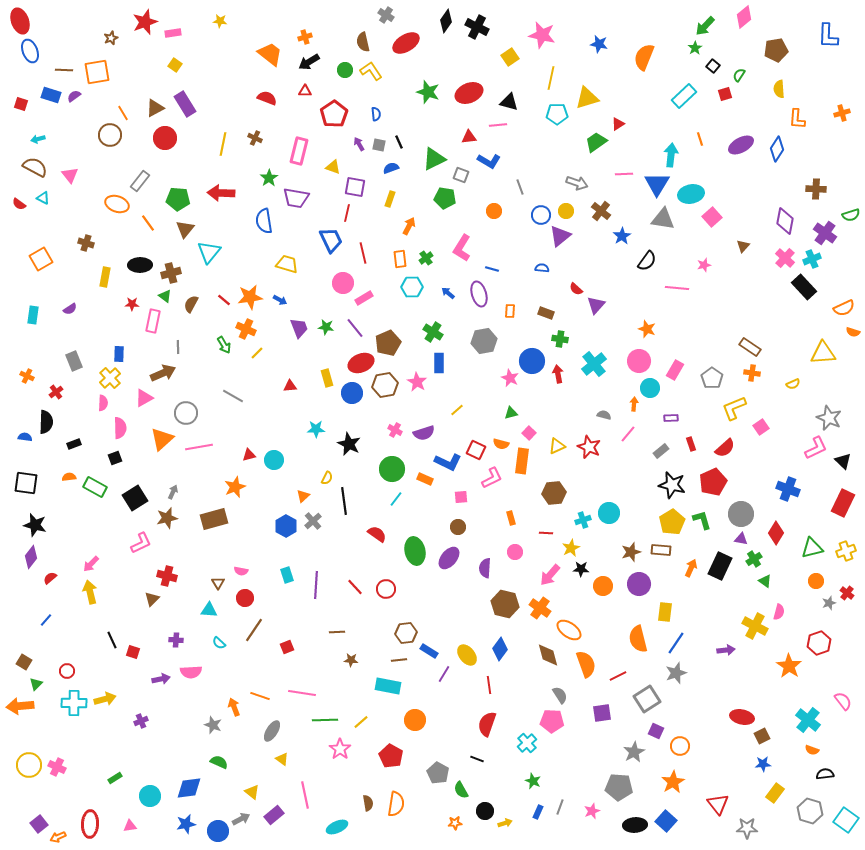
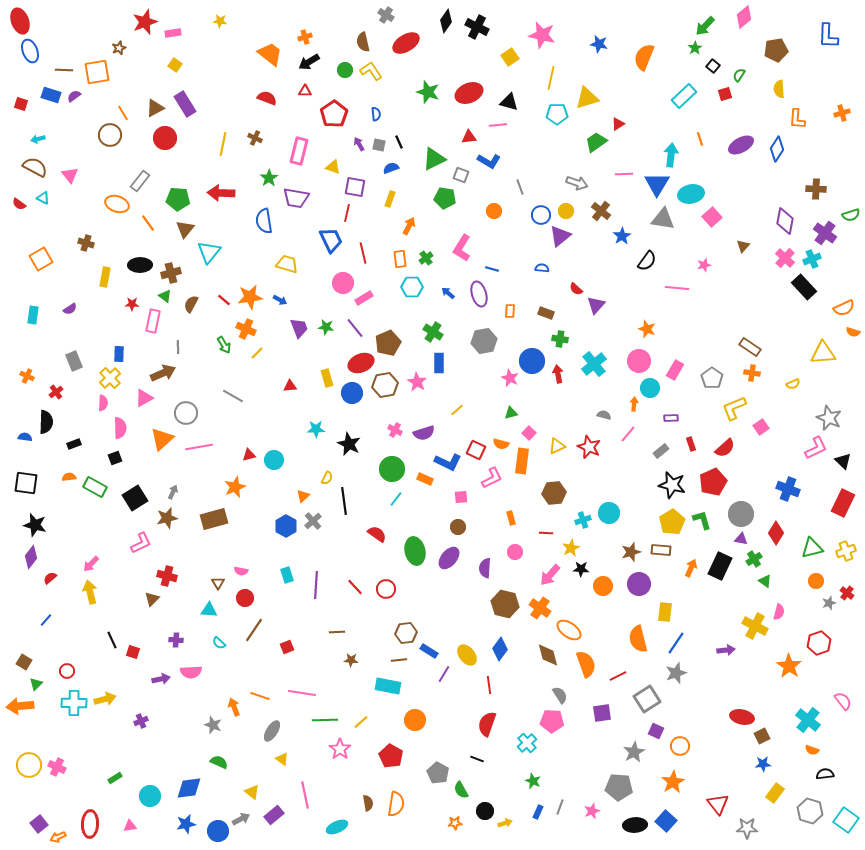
brown star at (111, 38): moved 8 px right, 10 px down
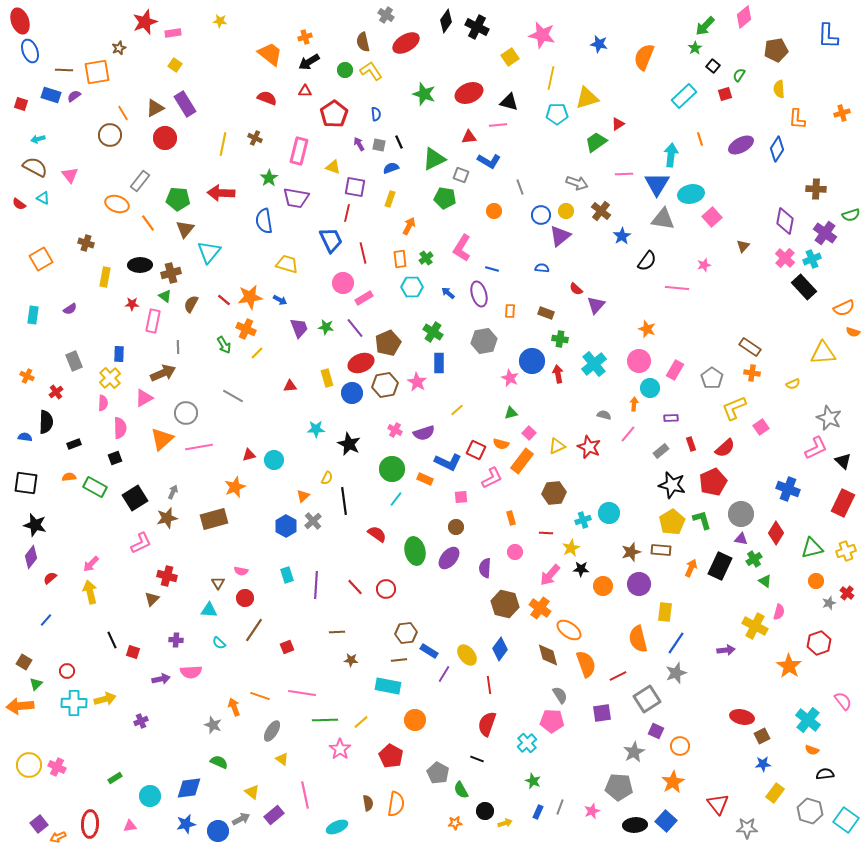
green star at (428, 92): moved 4 px left, 2 px down
orange rectangle at (522, 461): rotated 30 degrees clockwise
brown circle at (458, 527): moved 2 px left
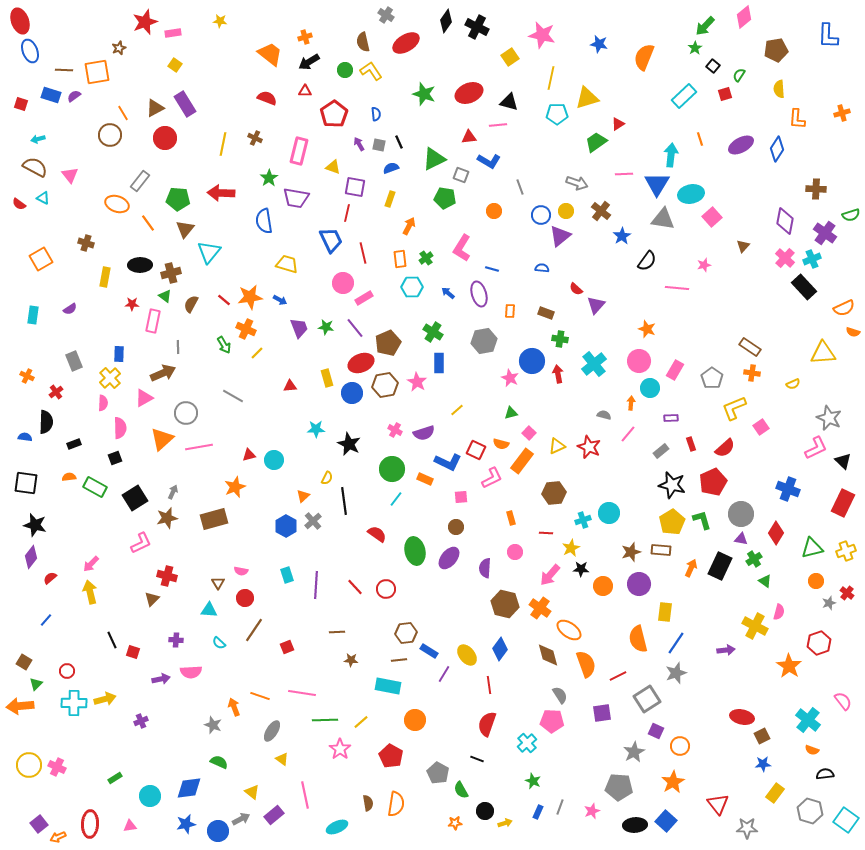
orange arrow at (634, 404): moved 3 px left, 1 px up
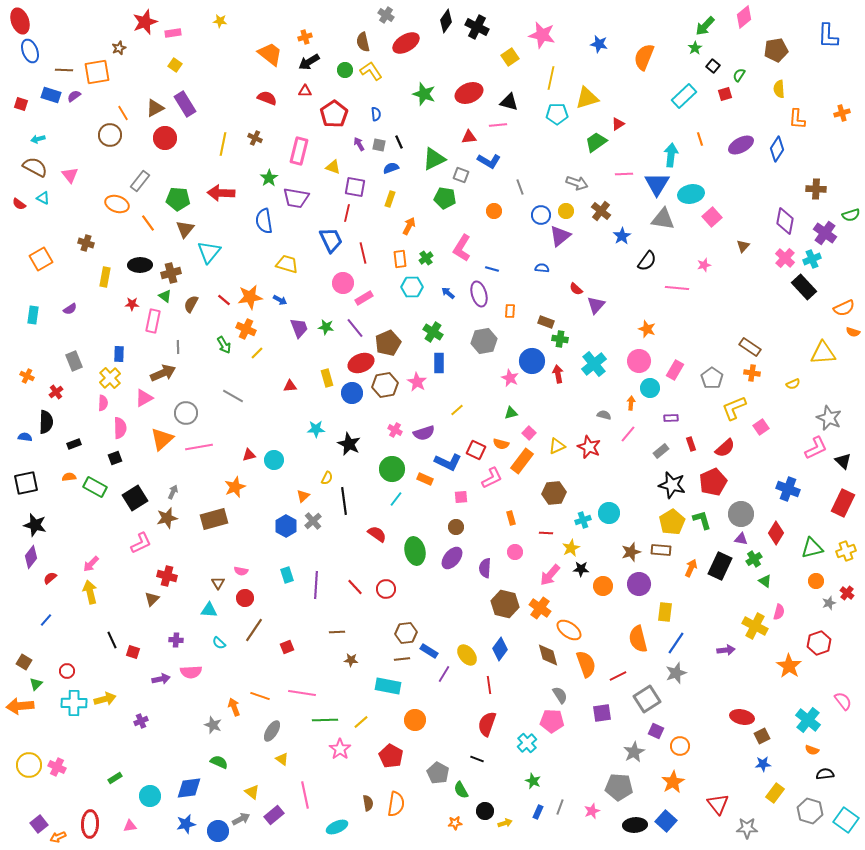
brown rectangle at (546, 313): moved 9 px down
black square at (26, 483): rotated 20 degrees counterclockwise
purple ellipse at (449, 558): moved 3 px right
brown line at (399, 660): moved 3 px right, 1 px up
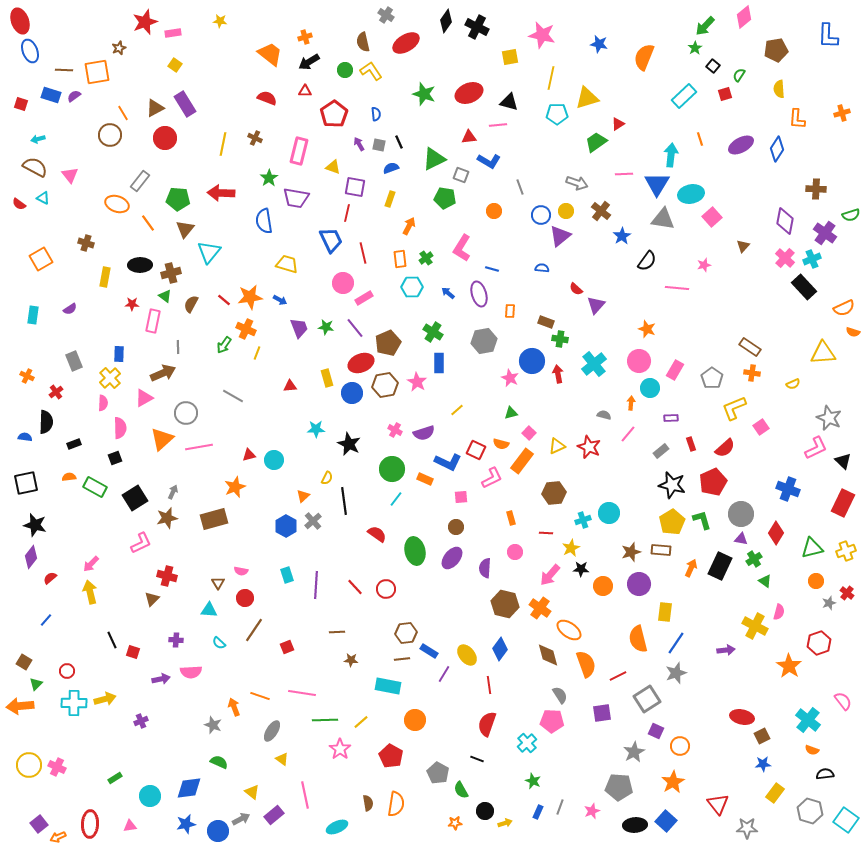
yellow square at (510, 57): rotated 24 degrees clockwise
green arrow at (224, 345): rotated 66 degrees clockwise
yellow line at (257, 353): rotated 24 degrees counterclockwise
